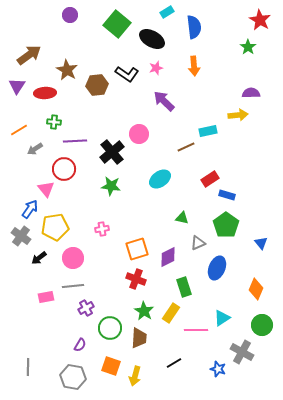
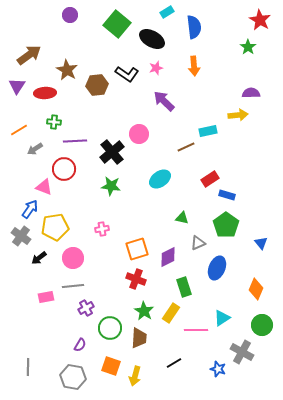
pink triangle at (46, 189): moved 2 px left, 2 px up; rotated 30 degrees counterclockwise
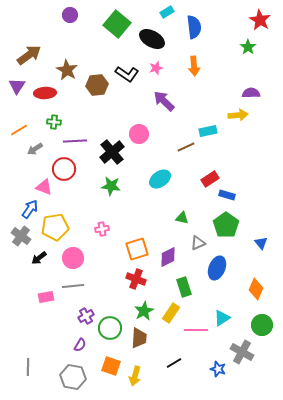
purple cross at (86, 308): moved 8 px down
green star at (144, 311): rotated 12 degrees clockwise
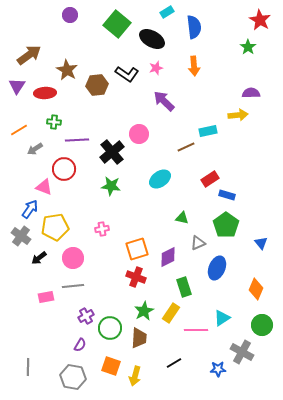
purple line at (75, 141): moved 2 px right, 1 px up
red cross at (136, 279): moved 2 px up
blue star at (218, 369): rotated 21 degrees counterclockwise
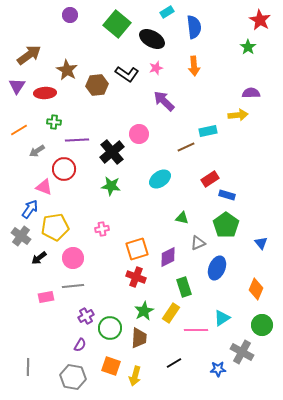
gray arrow at (35, 149): moved 2 px right, 2 px down
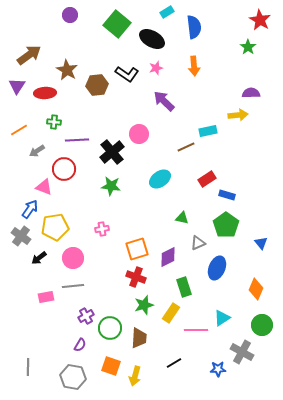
red rectangle at (210, 179): moved 3 px left
green star at (144, 311): moved 6 px up; rotated 12 degrees clockwise
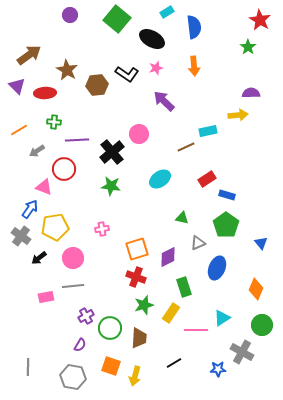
green square at (117, 24): moved 5 px up
purple triangle at (17, 86): rotated 18 degrees counterclockwise
